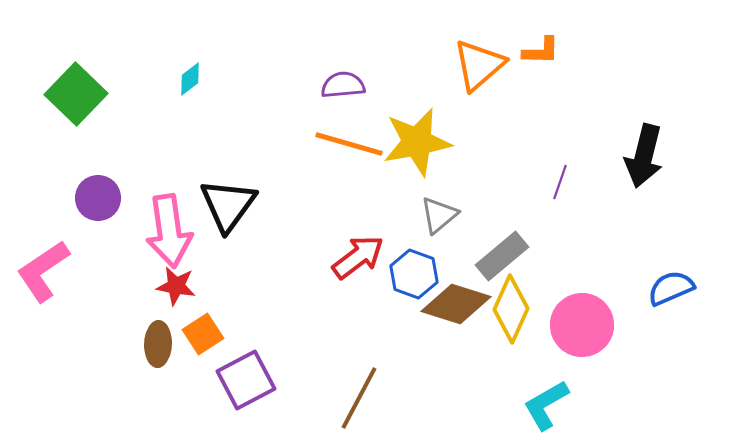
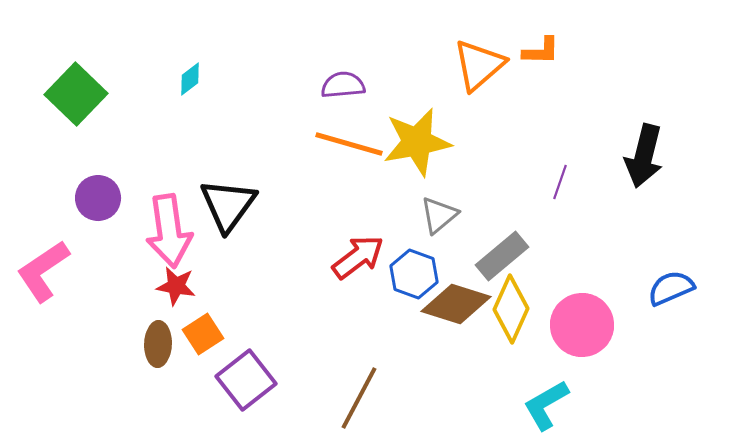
purple square: rotated 10 degrees counterclockwise
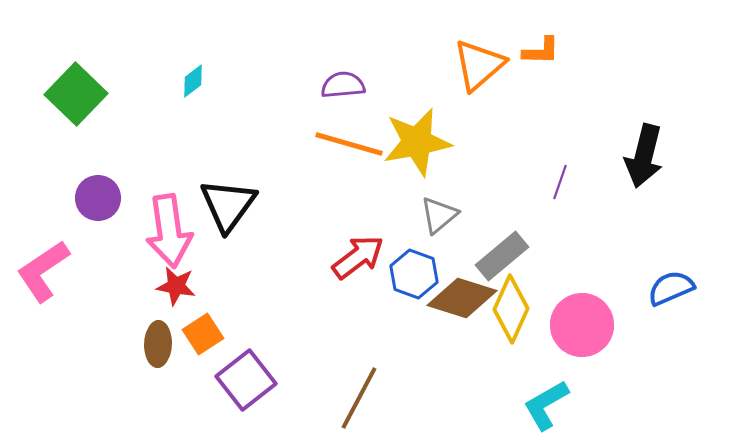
cyan diamond: moved 3 px right, 2 px down
brown diamond: moved 6 px right, 6 px up
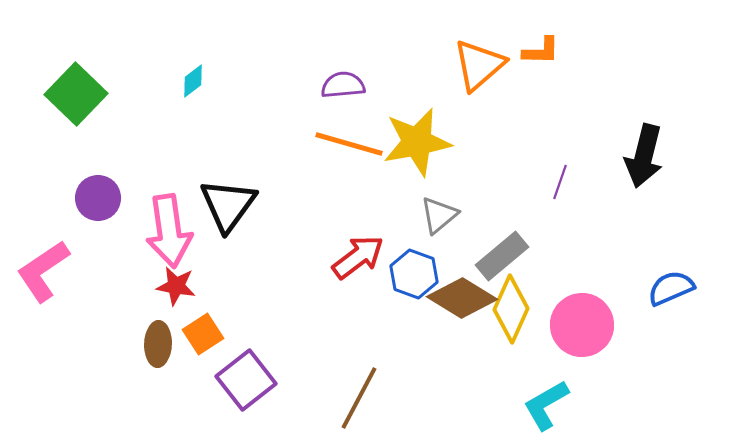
brown diamond: rotated 14 degrees clockwise
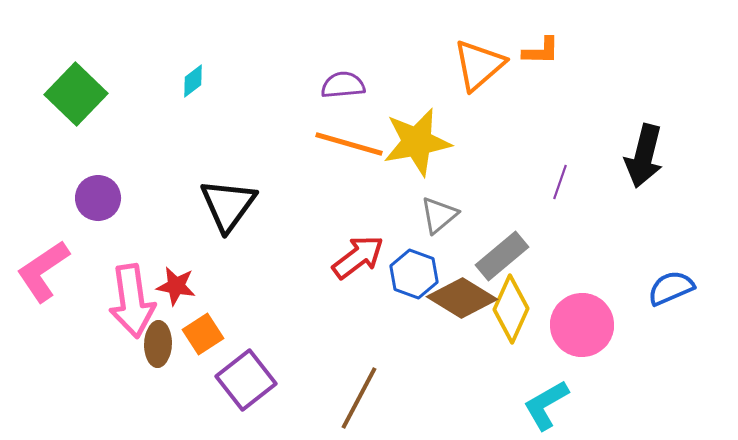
pink arrow: moved 37 px left, 70 px down
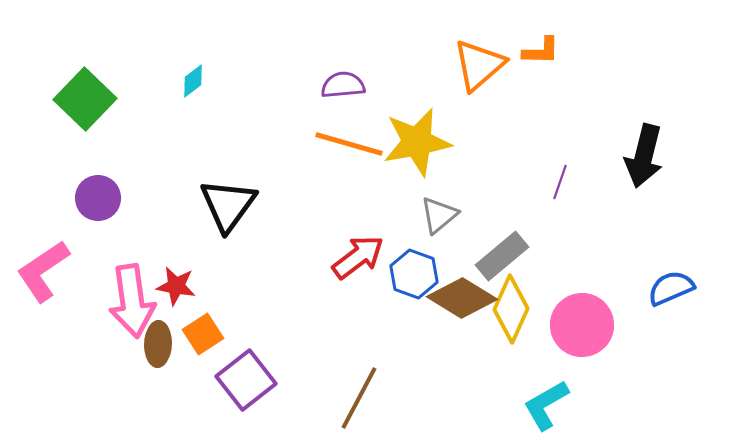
green square: moved 9 px right, 5 px down
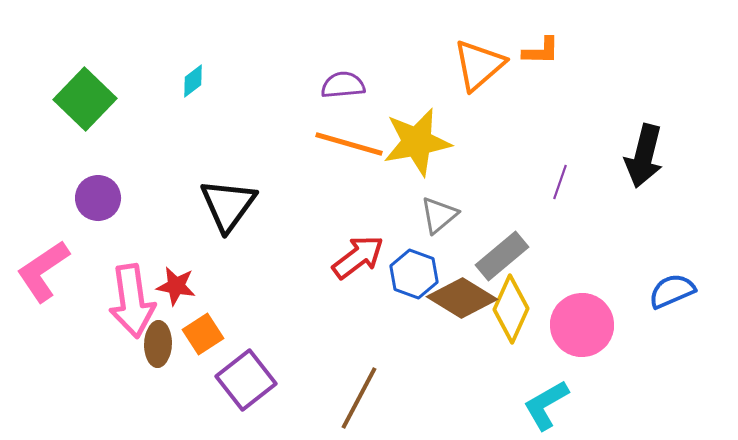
blue semicircle: moved 1 px right, 3 px down
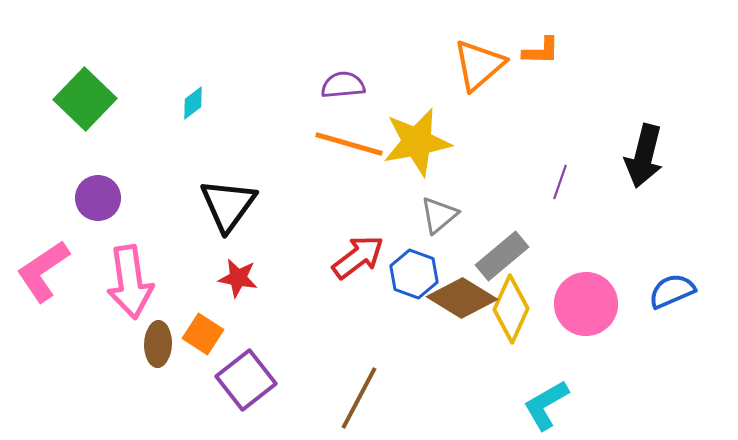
cyan diamond: moved 22 px down
red star: moved 62 px right, 8 px up
pink arrow: moved 2 px left, 19 px up
pink circle: moved 4 px right, 21 px up
orange square: rotated 24 degrees counterclockwise
